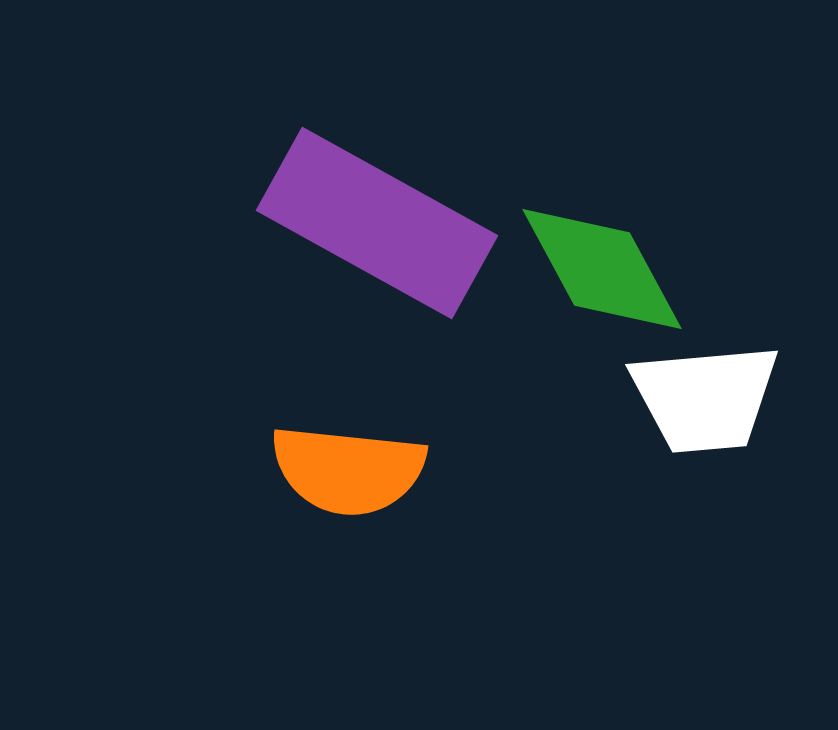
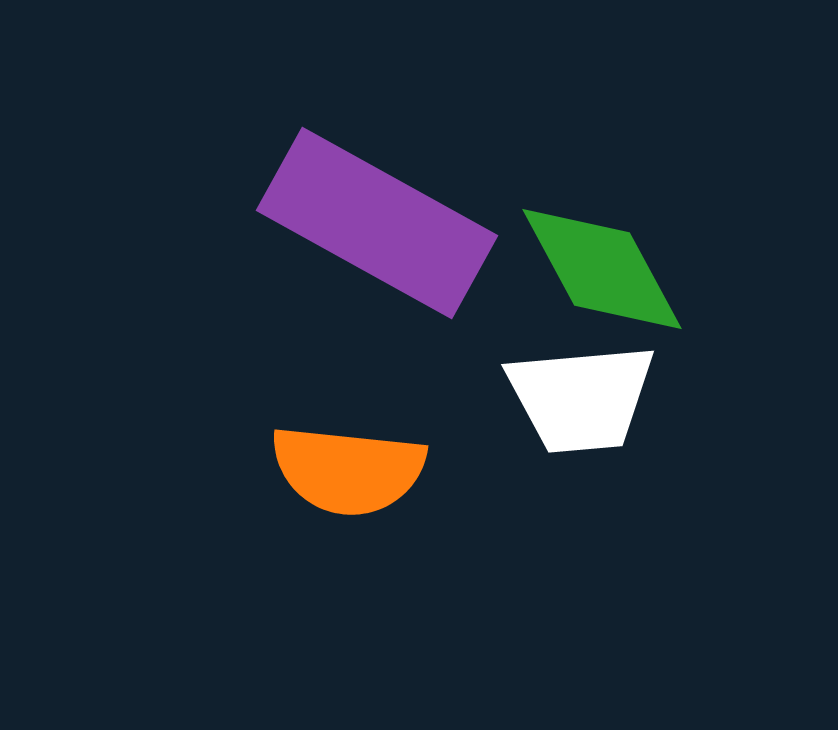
white trapezoid: moved 124 px left
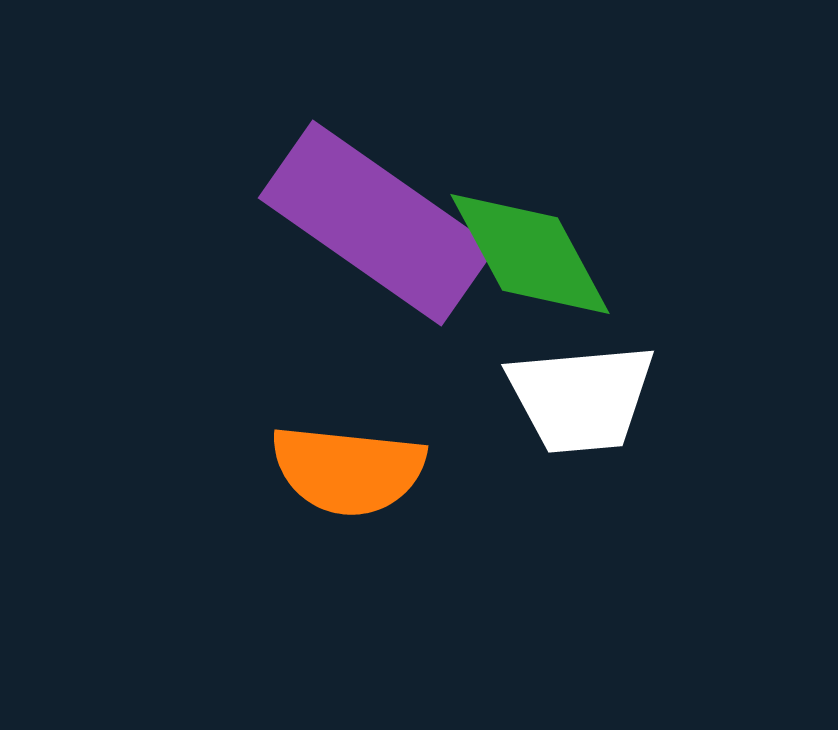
purple rectangle: rotated 6 degrees clockwise
green diamond: moved 72 px left, 15 px up
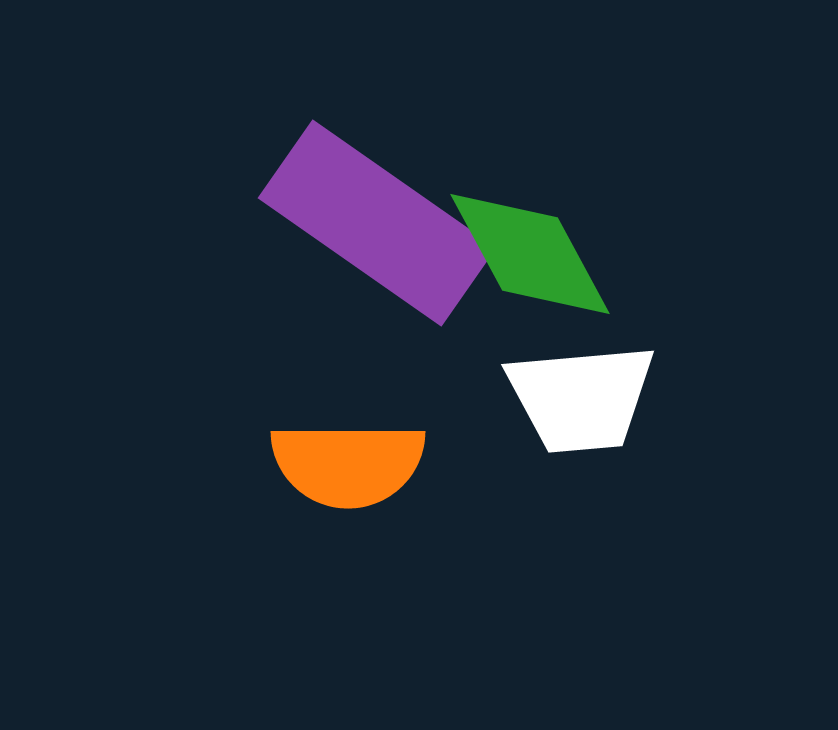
orange semicircle: moved 6 px up; rotated 6 degrees counterclockwise
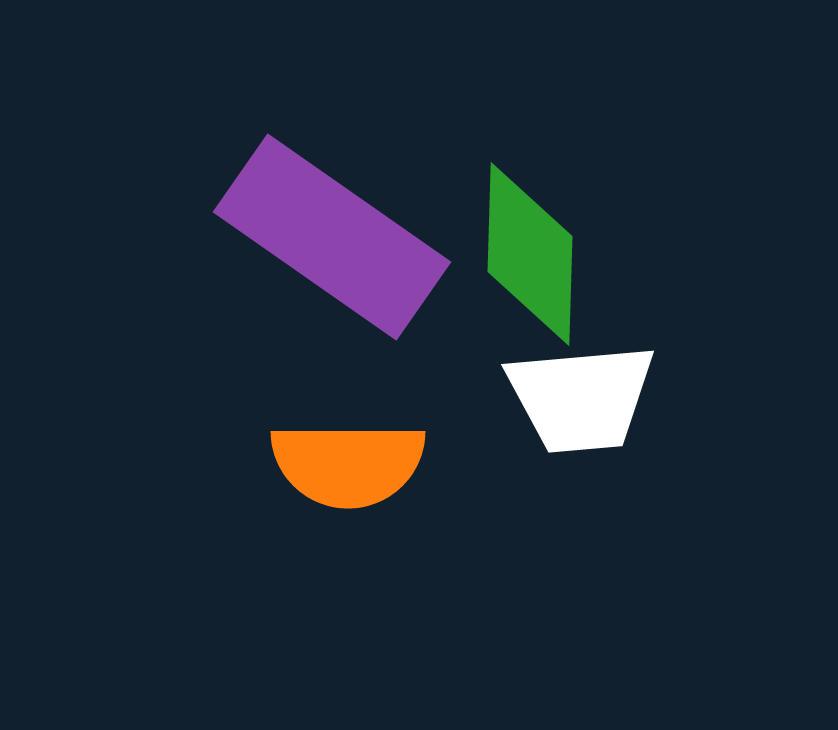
purple rectangle: moved 45 px left, 14 px down
green diamond: rotated 30 degrees clockwise
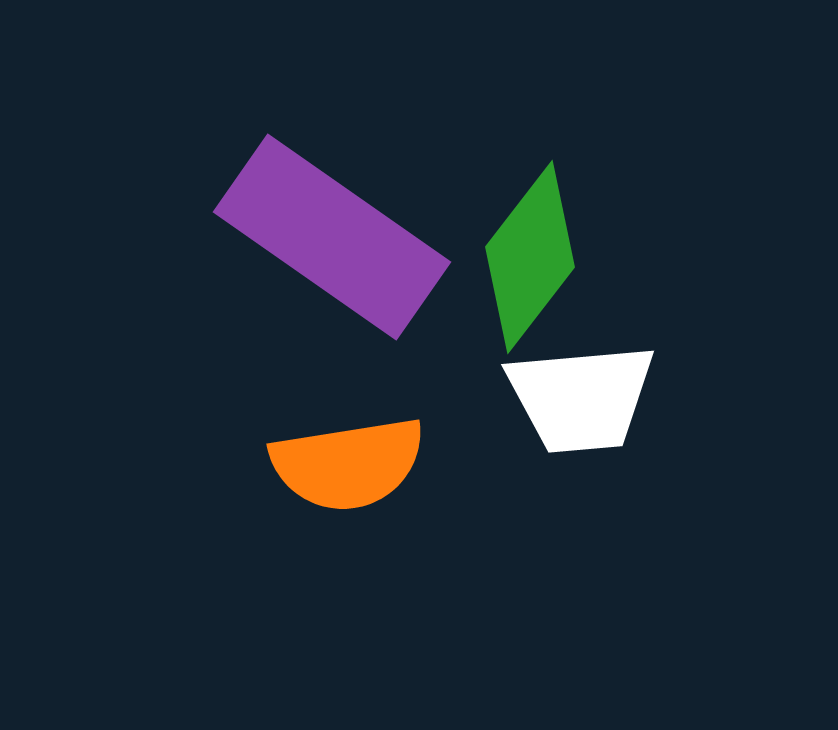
green diamond: moved 3 px down; rotated 36 degrees clockwise
orange semicircle: rotated 9 degrees counterclockwise
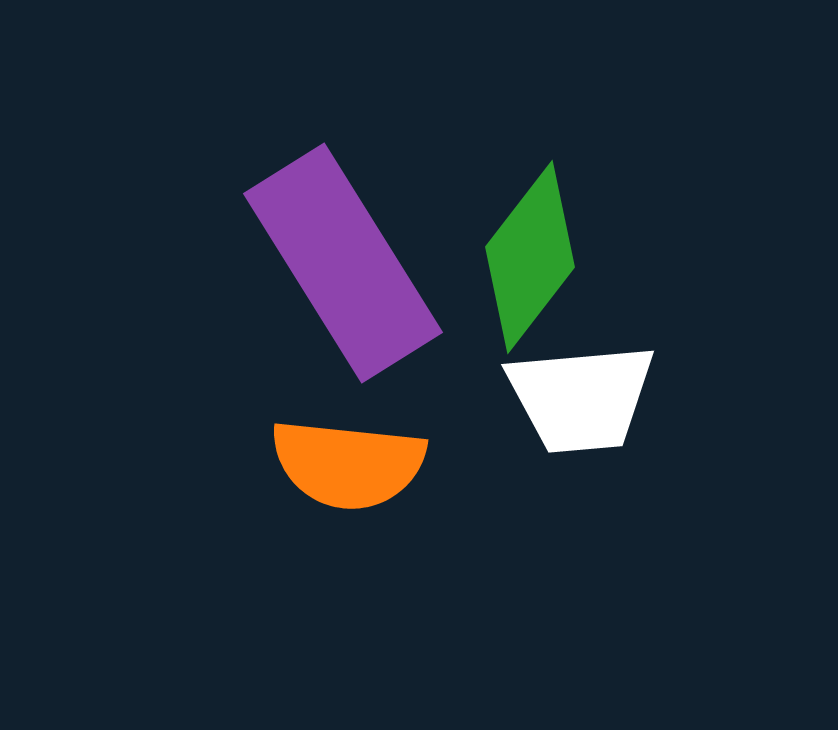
purple rectangle: moved 11 px right, 26 px down; rotated 23 degrees clockwise
orange semicircle: rotated 15 degrees clockwise
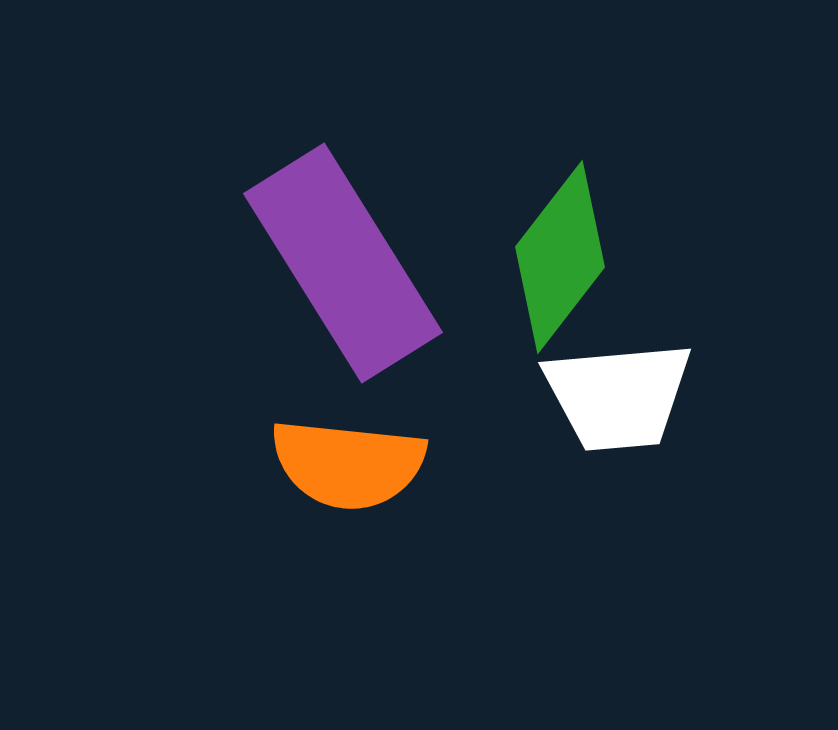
green diamond: moved 30 px right
white trapezoid: moved 37 px right, 2 px up
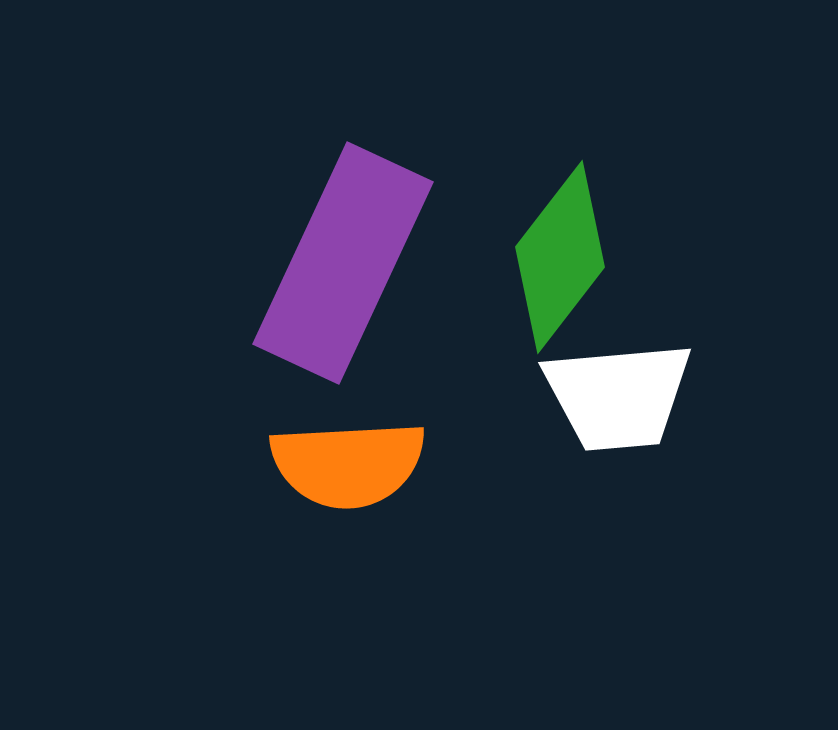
purple rectangle: rotated 57 degrees clockwise
orange semicircle: rotated 9 degrees counterclockwise
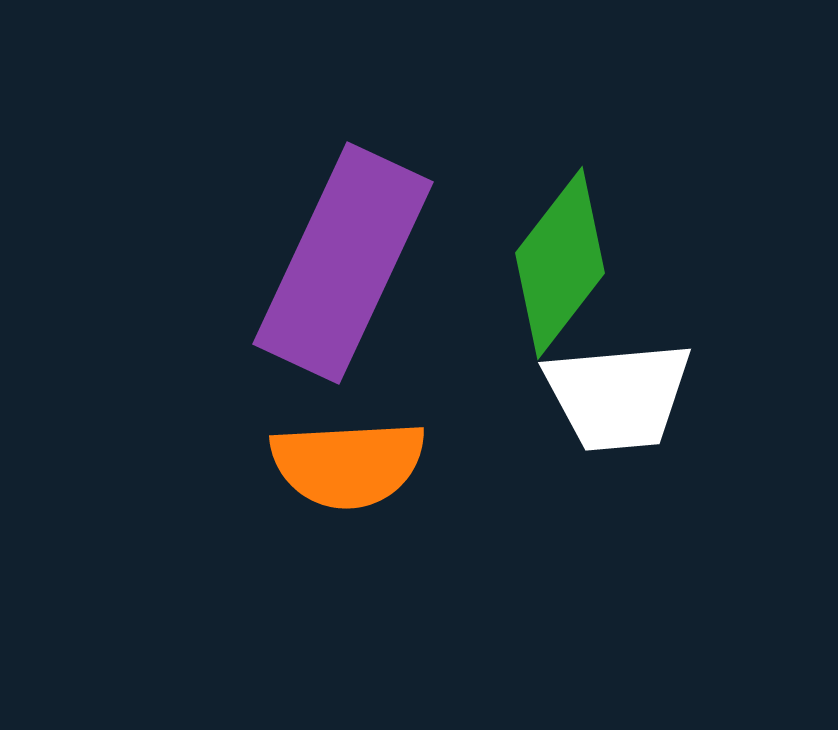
green diamond: moved 6 px down
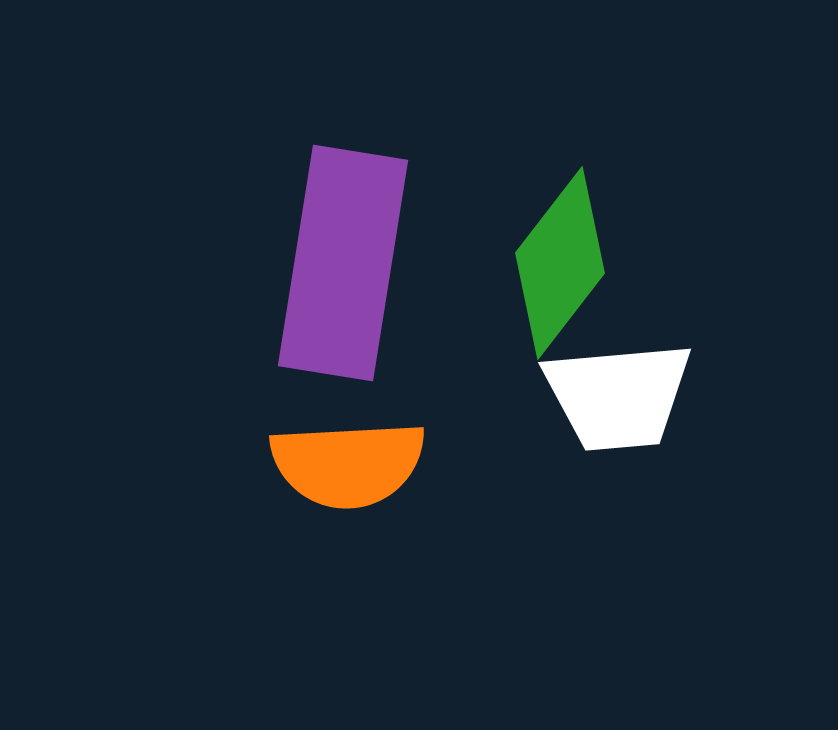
purple rectangle: rotated 16 degrees counterclockwise
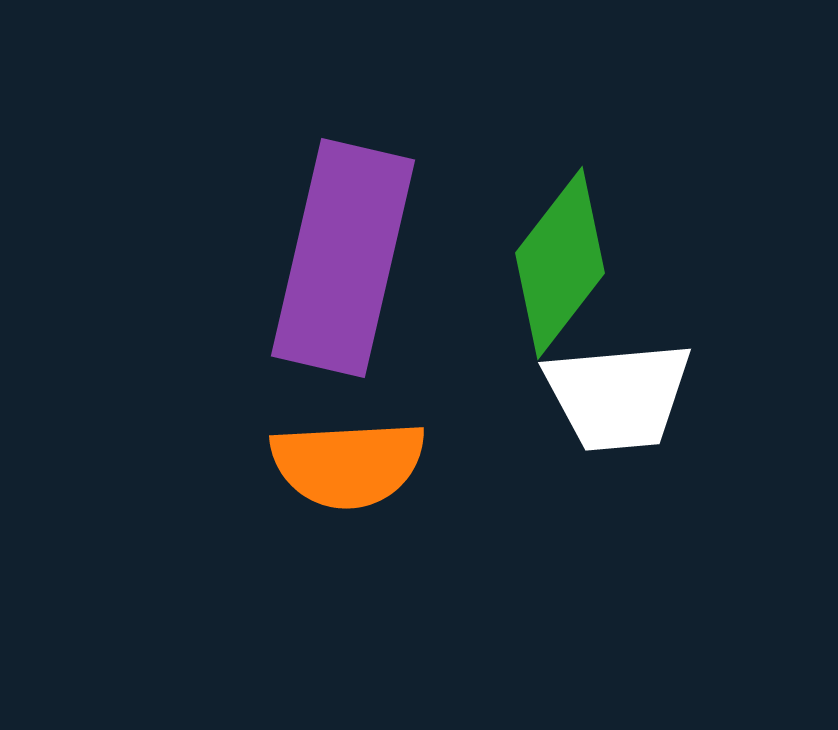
purple rectangle: moved 5 px up; rotated 4 degrees clockwise
